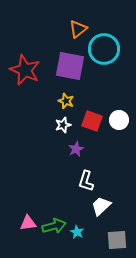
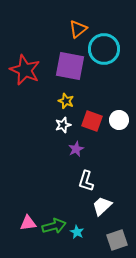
white trapezoid: moved 1 px right
gray square: rotated 15 degrees counterclockwise
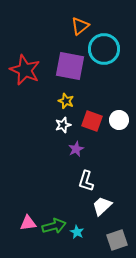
orange triangle: moved 2 px right, 3 px up
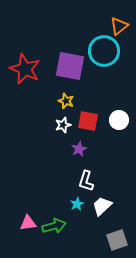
orange triangle: moved 39 px right
cyan circle: moved 2 px down
red star: moved 1 px up
red square: moved 4 px left; rotated 10 degrees counterclockwise
purple star: moved 3 px right
cyan star: moved 28 px up; rotated 16 degrees clockwise
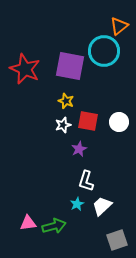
white circle: moved 2 px down
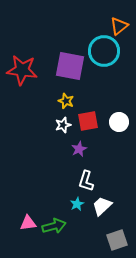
red star: moved 3 px left, 1 px down; rotated 16 degrees counterclockwise
red square: rotated 20 degrees counterclockwise
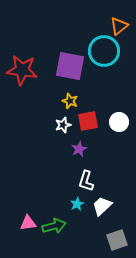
yellow star: moved 4 px right
